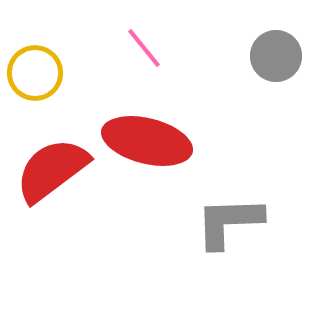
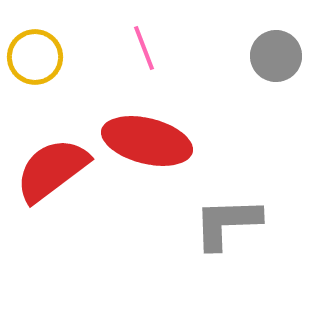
pink line: rotated 18 degrees clockwise
yellow circle: moved 16 px up
gray L-shape: moved 2 px left, 1 px down
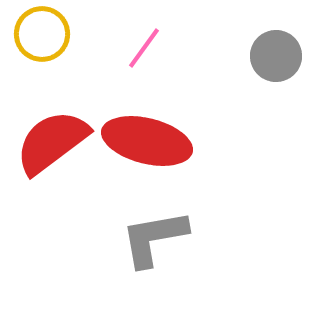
pink line: rotated 57 degrees clockwise
yellow circle: moved 7 px right, 23 px up
red semicircle: moved 28 px up
gray L-shape: moved 73 px left, 15 px down; rotated 8 degrees counterclockwise
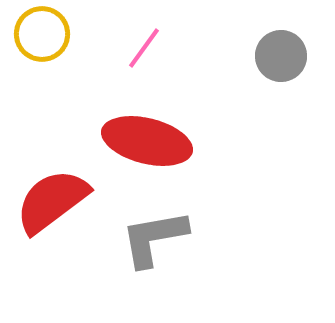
gray circle: moved 5 px right
red semicircle: moved 59 px down
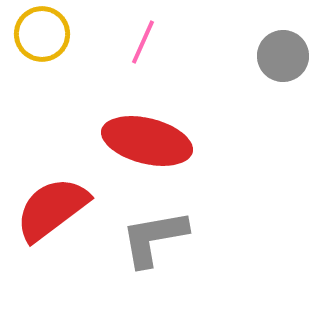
pink line: moved 1 px left, 6 px up; rotated 12 degrees counterclockwise
gray circle: moved 2 px right
red semicircle: moved 8 px down
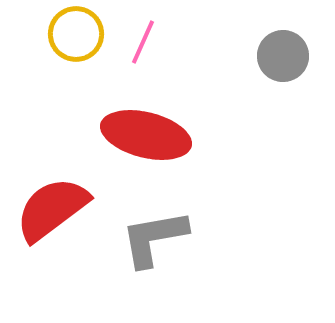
yellow circle: moved 34 px right
red ellipse: moved 1 px left, 6 px up
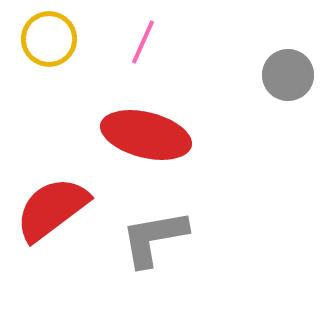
yellow circle: moved 27 px left, 5 px down
gray circle: moved 5 px right, 19 px down
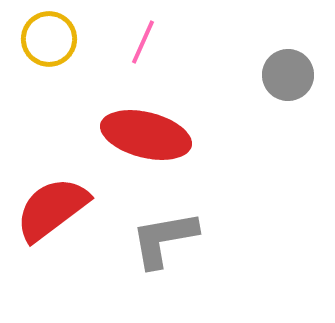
gray L-shape: moved 10 px right, 1 px down
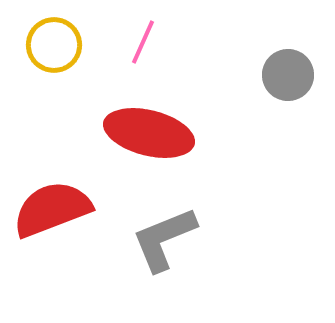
yellow circle: moved 5 px right, 6 px down
red ellipse: moved 3 px right, 2 px up
red semicircle: rotated 16 degrees clockwise
gray L-shape: rotated 12 degrees counterclockwise
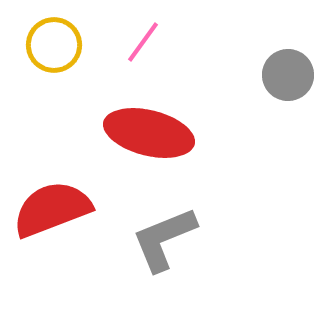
pink line: rotated 12 degrees clockwise
